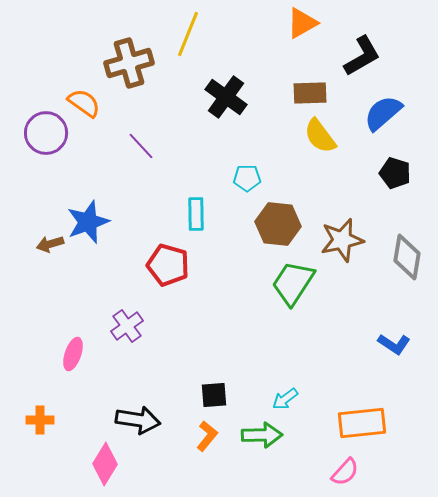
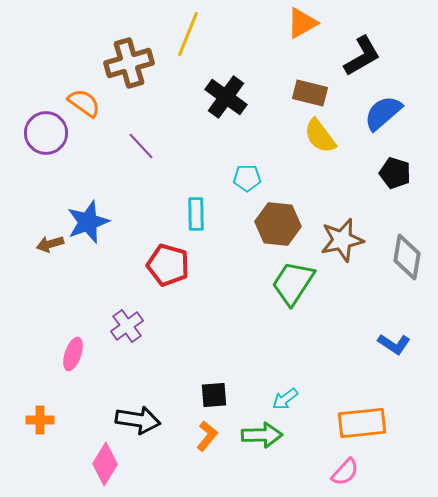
brown rectangle: rotated 16 degrees clockwise
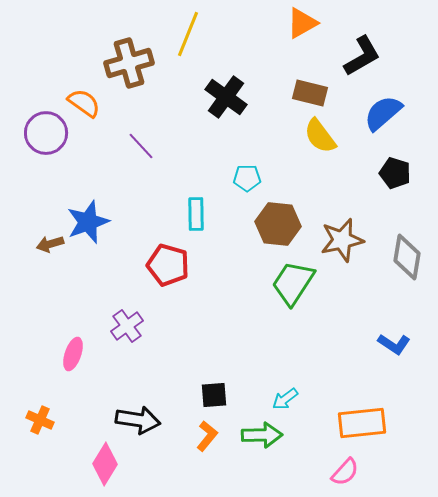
orange cross: rotated 24 degrees clockwise
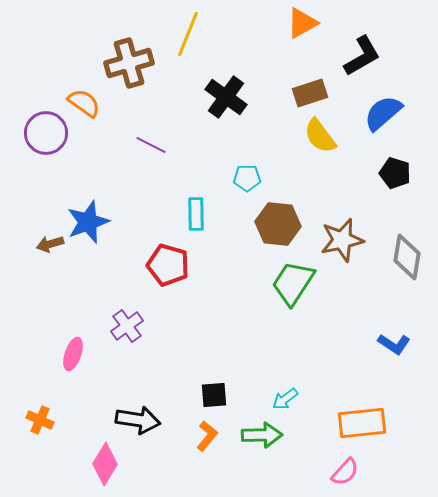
brown rectangle: rotated 32 degrees counterclockwise
purple line: moved 10 px right, 1 px up; rotated 20 degrees counterclockwise
